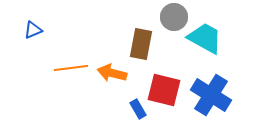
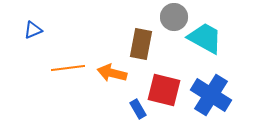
orange line: moved 3 px left
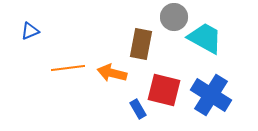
blue triangle: moved 3 px left, 1 px down
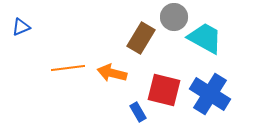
blue triangle: moved 9 px left, 4 px up
brown rectangle: moved 6 px up; rotated 20 degrees clockwise
blue cross: moved 1 px left, 1 px up
blue rectangle: moved 3 px down
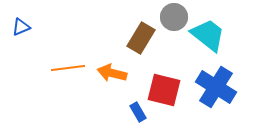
cyan trapezoid: moved 3 px right, 3 px up; rotated 9 degrees clockwise
blue cross: moved 6 px right, 7 px up
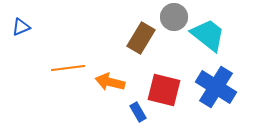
orange arrow: moved 2 px left, 9 px down
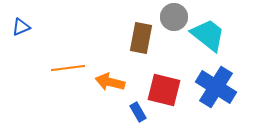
brown rectangle: rotated 20 degrees counterclockwise
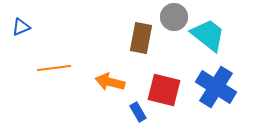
orange line: moved 14 px left
